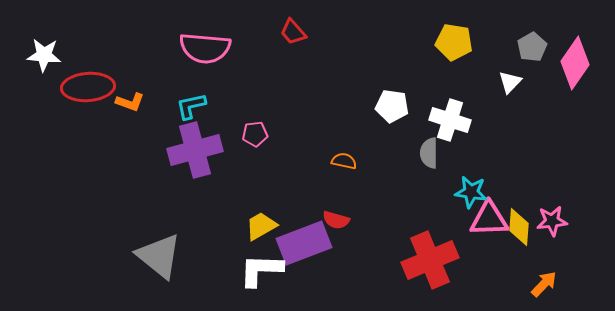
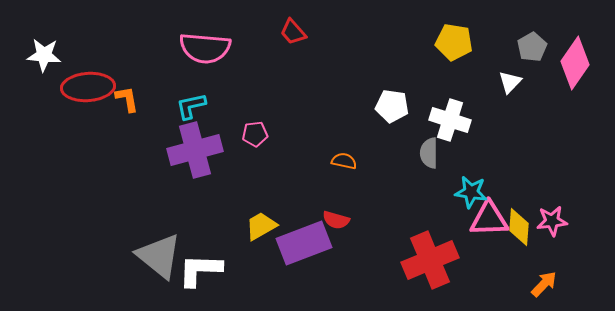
orange L-shape: moved 3 px left, 3 px up; rotated 120 degrees counterclockwise
white L-shape: moved 61 px left
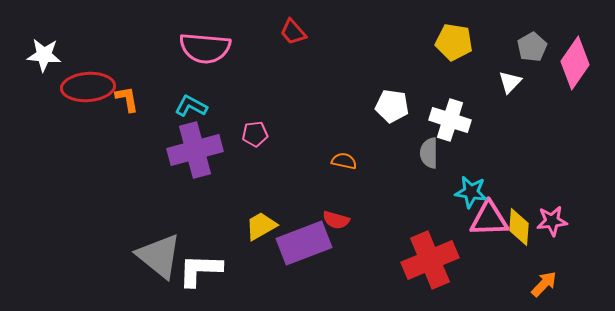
cyan L-shape: rotated 40 degrees clockwise
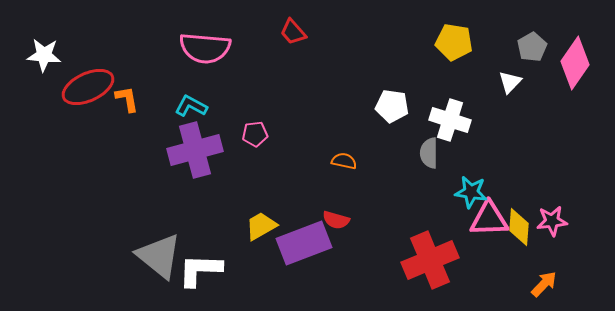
red ellipse: rotated 21 degrees counterclockwise
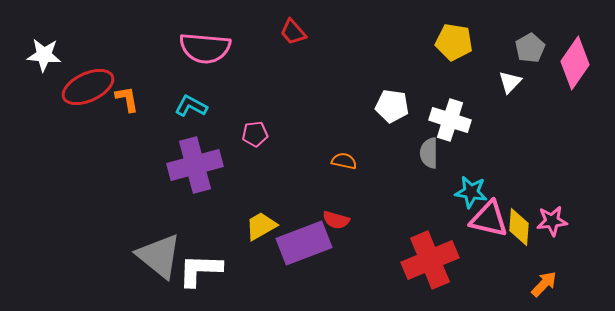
gray pentagon: moved 2 px left, 1 px down
purple cross: moved 15 px down
pink triangle: rotated 15 degrees clockwise
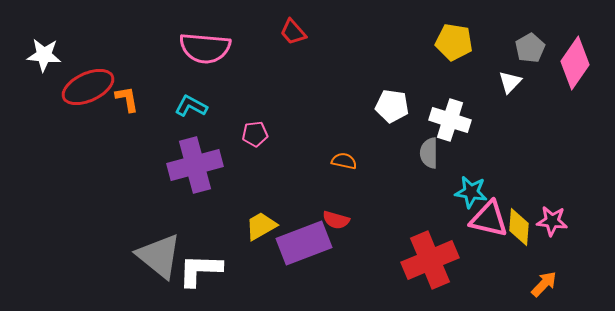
pink star: rotated 12 degrees clockwise
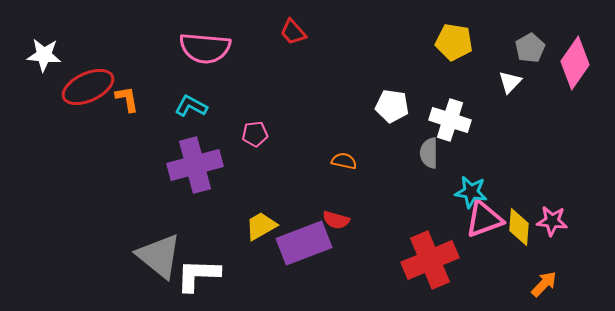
pink triangle: moved 5 px left; rotated 33 degrees counterclockwise
white L-shape: moved 2 px left, 5 px down
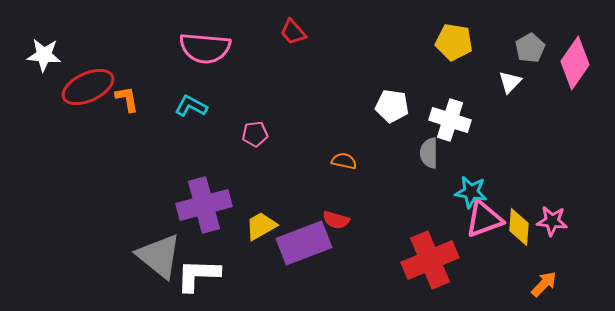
purple cross: moved 9 px right, 40 px down
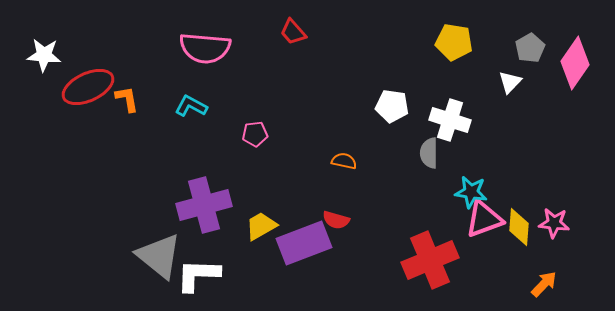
pink star: moved 2 px right, 2 px down
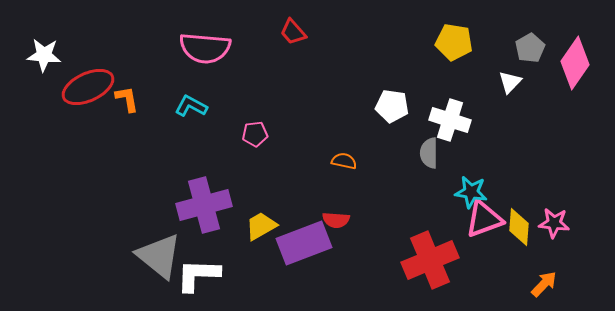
red semicircle: rotated 12 degrees counterclockwise
